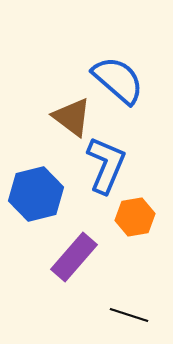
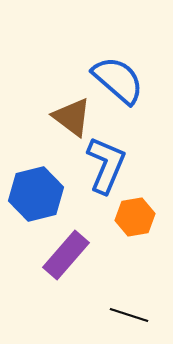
purple rectangle: moved 8 px left, 2 px up
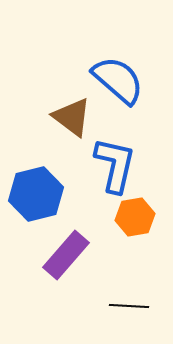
blue L-shape: moved 9 px right; rotated 10 degrees counterclockwise
black line: moved 9 px up; rotated 15 degrees counterclockwise
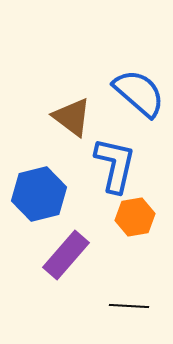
blue semicircle: moved 21 px right, 13 px down
blue hexagon: moved 3 px right
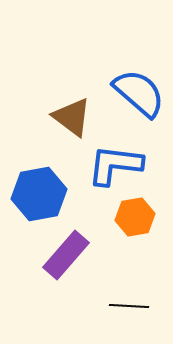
blue L-shape: rotated 96 degrees counterclockwise
blue hexagon: rotated 4 degrees clockwise
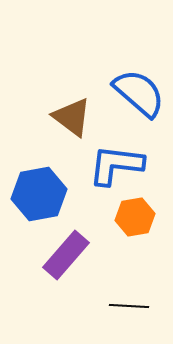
blue L-shape: moved 1 px right
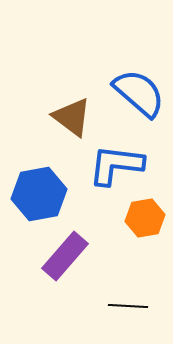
orange hexagon: moved 10 px right, 1 px down
purple rectangle: moved 1 px left, 1 px down
black line: moved 1 px left
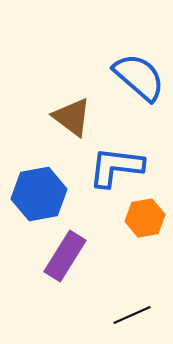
blue semicircle: moved 16 px up
blue L-shape: moved 2 px down
purple rectangle: rotated 9 degrees counterclockwise
black line: moved 4 px right, 9 px down; rotated 27 degrees counterclockwise
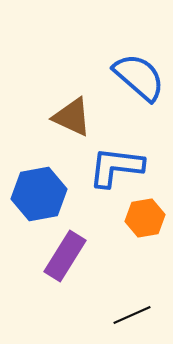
brown triangle: rotated 12 degrees counterclockwise
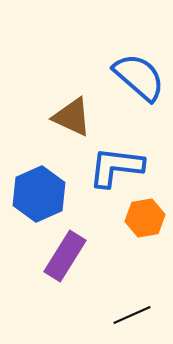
blue hexagon: rotated 14 degrees counterclockwise
